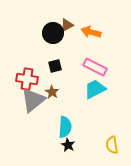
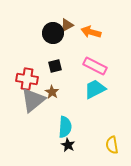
pink rectangle: moved 1 px up
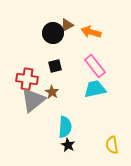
pink rectangle: rotated 25 degrees clockwise
cyan trapezoid: rotated 15 degrees clockwise
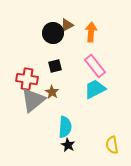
orange arrow: rotated 78 degrees clockwise
cyan trapezoid: rotated 15 degrees counterclockwise
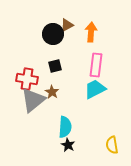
black circle: moved 1 px down
pink rectangle: moved 1 px right, 1 px up; rotated 45 degrees clockwise
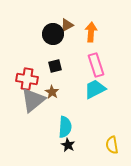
pink rectangle: rotated 25 degrees counterclockwise
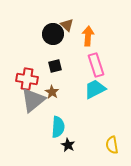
brown triangle: rotated 48 degrees counterclockwise
orange arrow: moved 3 px left, 4 px down
cyan semicircle: moved 7 px left
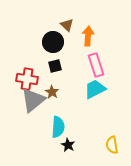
black circle: moved 8 px down
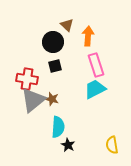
brown star: moved 7 px down; rotated 16 degrees counterclockwise
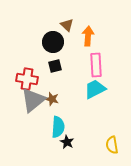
pink rectangle: rotated 15 degrees clockwise
black star: moved 1 px left, 3 px up
